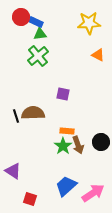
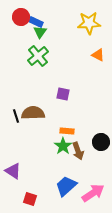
green triangle: moved 2 px up; rotated 48 degrees counterclockwise
brown arrow: moved 6 px down
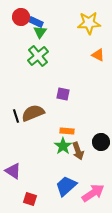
brown semicircle: rotated 20 degrees counterclockwise
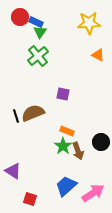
red circle: moved 1 px left
orange rectangle: rotated 16 degrees clockwise
